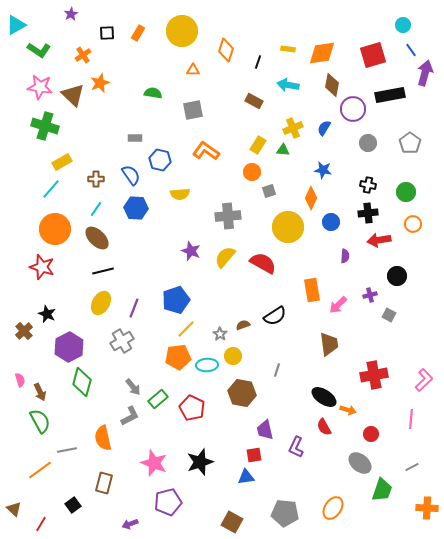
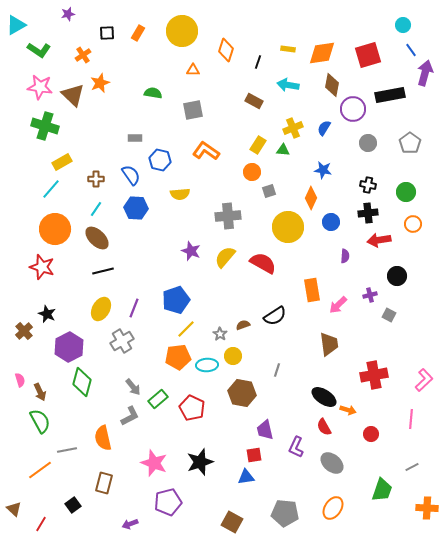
purple star at (71, 14): moved 3 px left; rotated 16 degrees clockwise
red square at (373, 55): moved 5 px left
yellow ellipse at (101, 303): moved 6 px down
gray ellipse at (360, 463): moved 28 px left
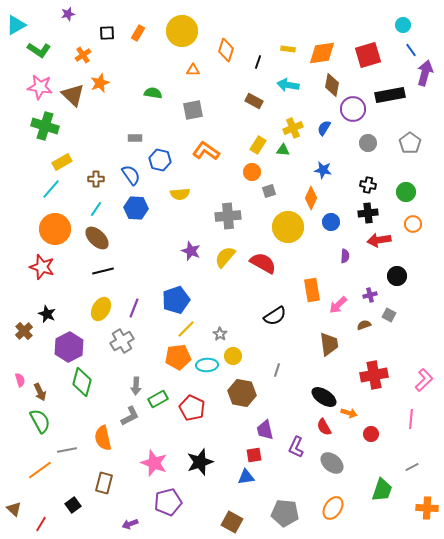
brown semicircle at (243, 325): moved 121 px right
gray arrow at (133, 387): moved 3 px right, 1 px up; rotated 42 degrees clockwise
green rectangle at (158, 399): rotated 12 degrees clockwise
orange arrow at (348, 410): moved 1 px right, 3 px down
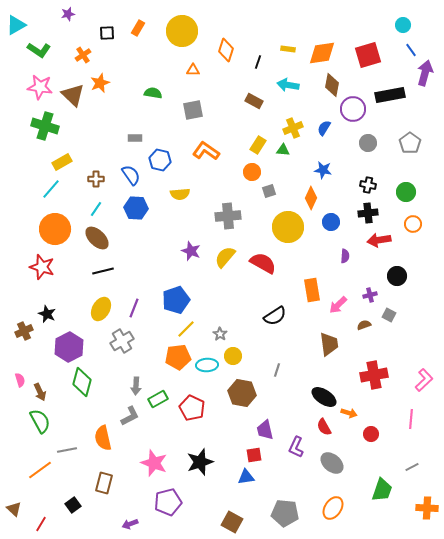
orange rectangle at (138, 33): moved 5 px up
brown cross at (24, 331): rotated 18 degrees clockwise
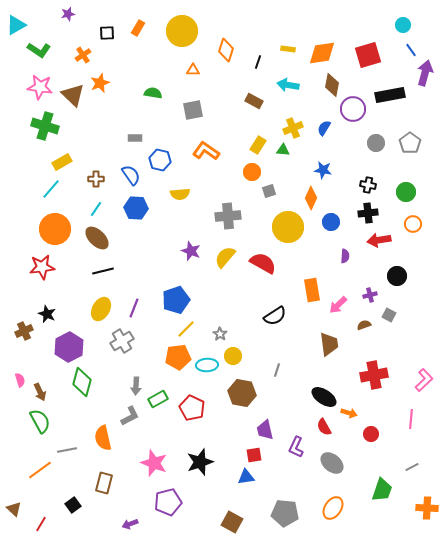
gray circle at (368, 143): moved 8 px right
red star at (42, 267): rotated 25 degrees counterclockwise
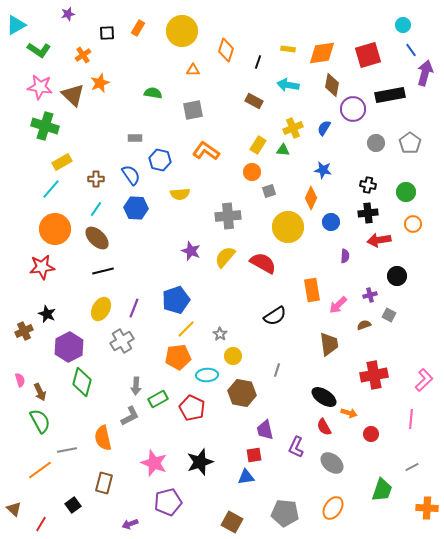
cyan ellipse at (207, 365): moved 10 px down
